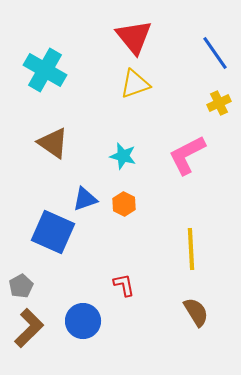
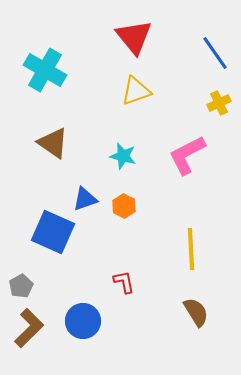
yellow triangle: moved 1 px right, 7 px down
orange hexagon: moved 2 px down
red L-shape: moved 3 px up
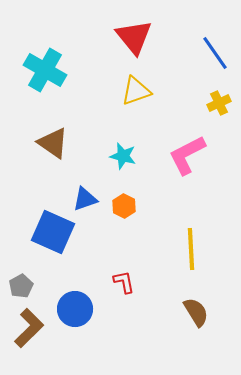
blue circle: moved 8 px left, 12 px up
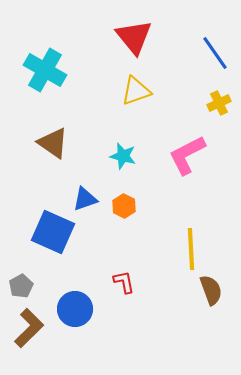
brown semicircle: moved 15 px right, 22 px up; rotated 12 degrees clockwise
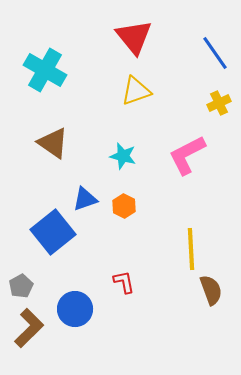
blue square: rotated 27 degrees clockwise
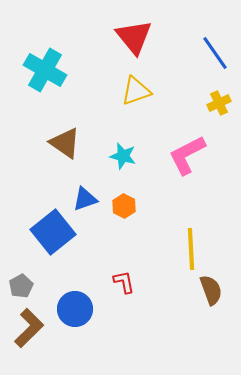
brown triangle: moved 12 px right
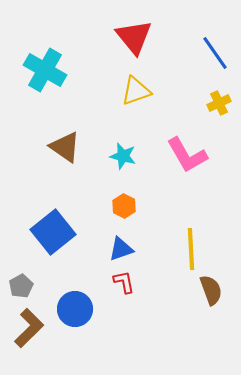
brown triangle: moved 4 px down
pink L-shape: rotated 93 degrees counterclockwise
blue triangle: moved 36 px right, 50 px down
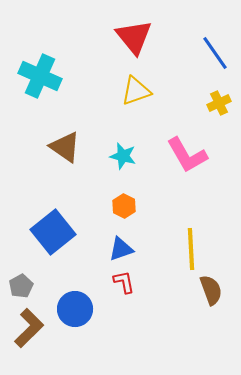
cyan cross: moved 5 px left, 6 px down; rotated 6 degrees counterclockwise
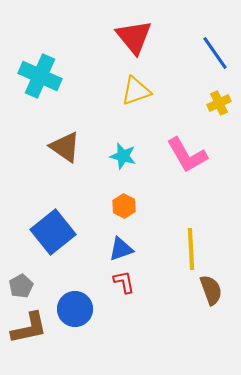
brown L-shape: rotated 33 degrees clockwise
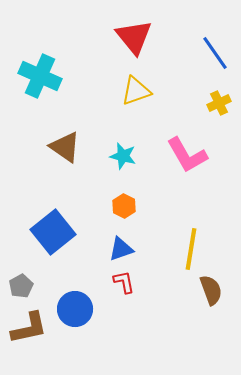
yellow line: rotated 12 degrees clockwise
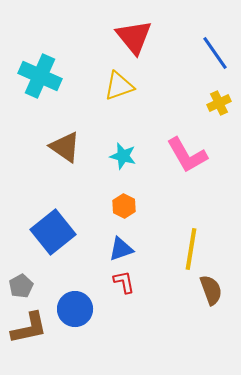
yellow triangle: moved 17 px left, 5 px up
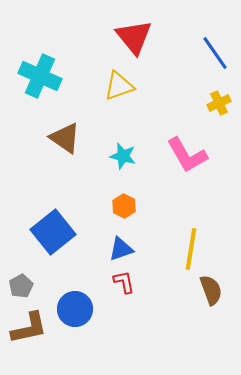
brown triangle: moved 9 px up
